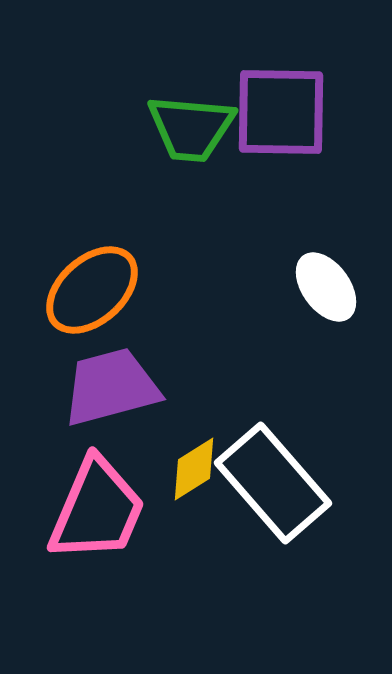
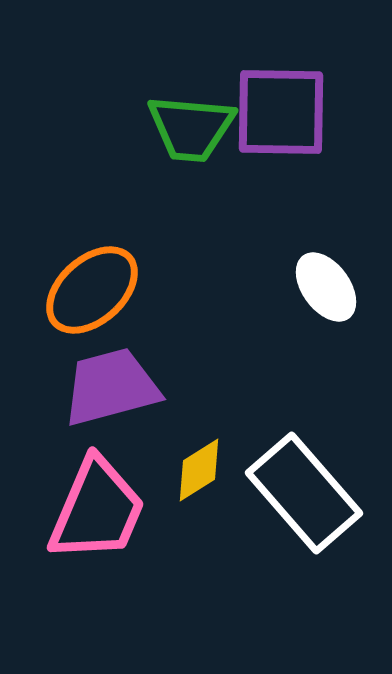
yellow diamond: moved 5 px right, 1 px down
white rectangle: moved 31 px right, 10 px down
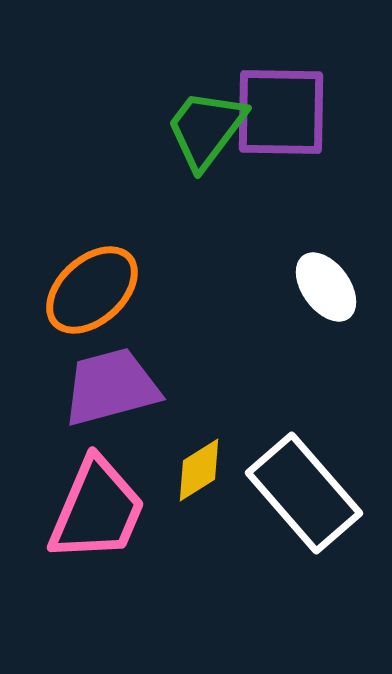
green trapezoid: moved 15 px right, 1 px down; rotated 122 degrees clockwise
